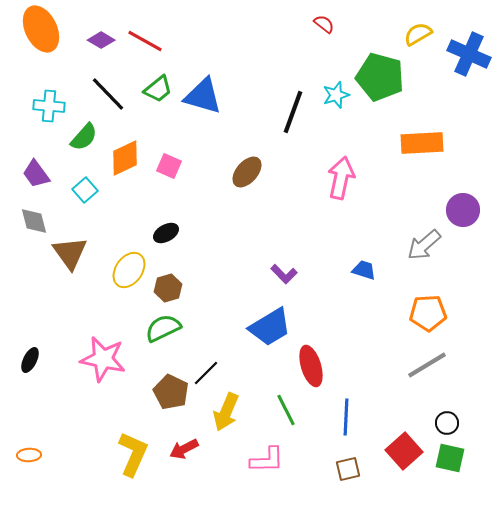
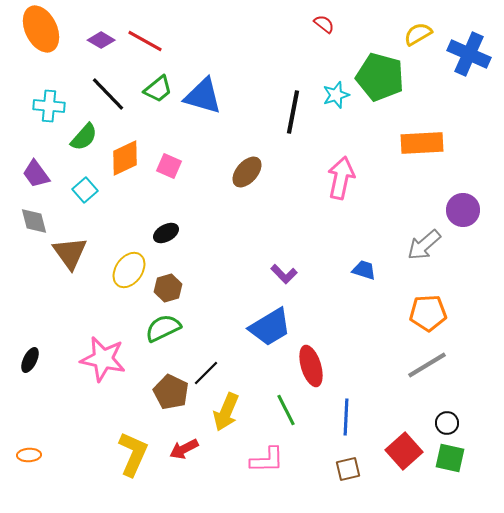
black line at (293, 112): rotated 9 degrees counterclockwise
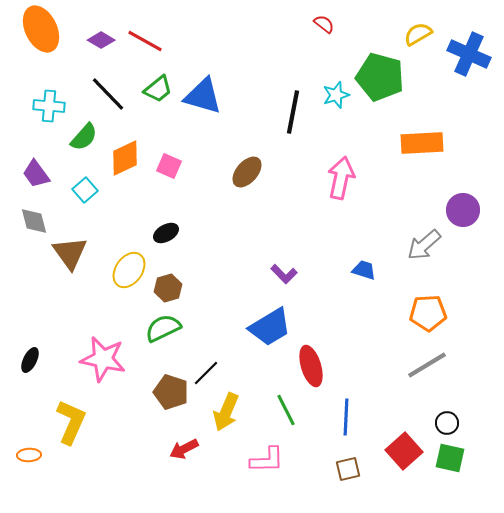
brown pentagon at (171, 392): rotated 8 degrees counterclockwise
yellow L-shape at (133, 454): moved 62 px left, 32 px up
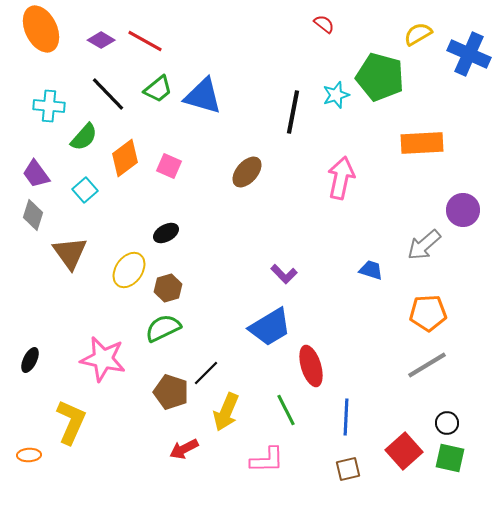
orange diamond at (125, 158): rotated 12 degrees counterclockwise
gray diamond at (34, 221): moved 1 px left, 6 px up; rotated 32 degrees clockwise
blue trapezoid at (364, 270): moved 7 px right
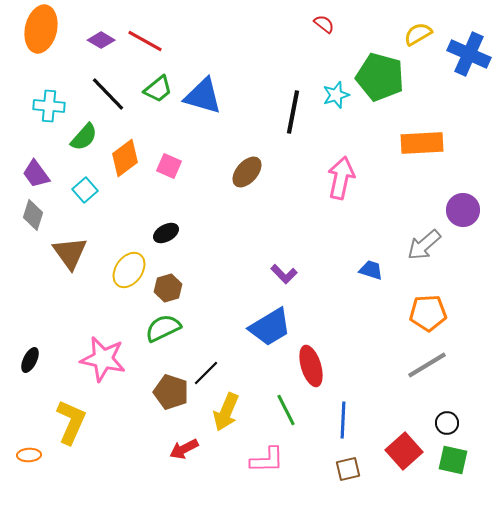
orange ellipse at (41, 29): rotated 39 degrees clockwise
blue line at (346, 417): moved 3 px left, 3 px down
green square at (450, 458): moved 3 px right, 2 px down
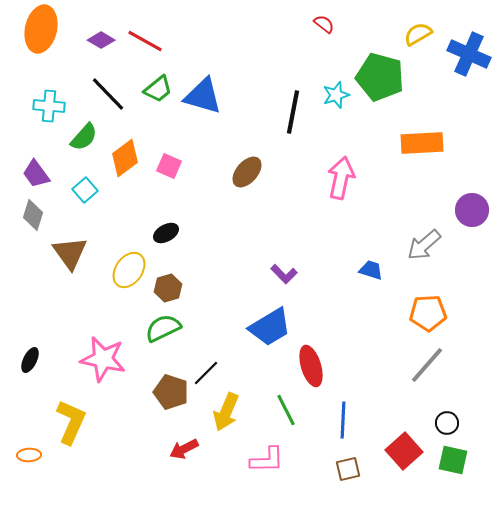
purple circle at (463, 210): moved 9 px right
gray line at (427, 365): rotated 18 degrees counterclockwise
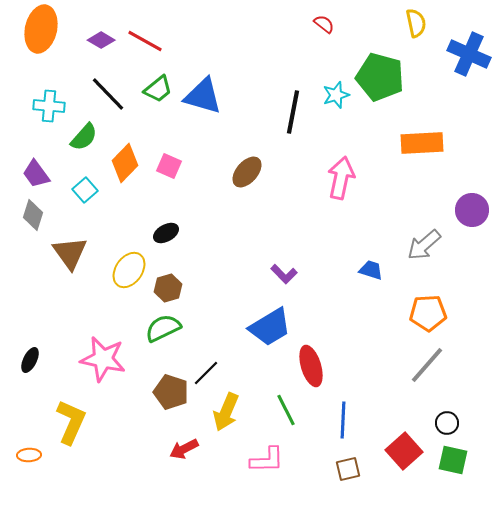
yellow semicircle at (418, 34): moved 2 px left, 11 px up; rotated 108 degrees clockwise
orange diamond at (125, 158): moved 5 px down; rotated 9 degrees counterclockwise
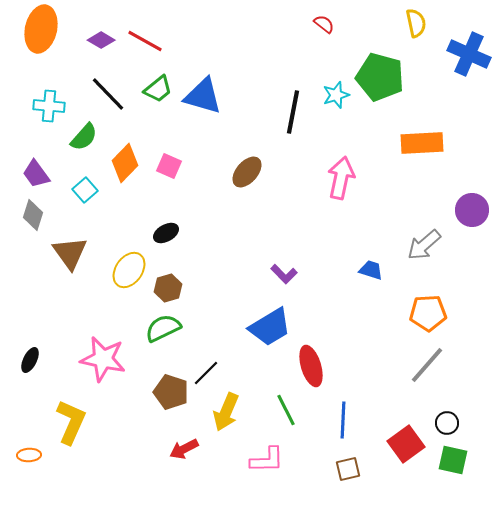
red square at (404, 451): moved 2 px right, 7 px up; rotated 6 degrees clockwise
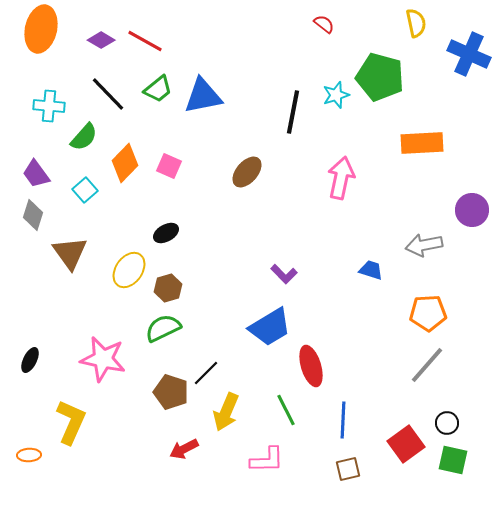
blue triangle at (203, 96): rotated 27 degrees counterclockwise
gray arrow at (424, 245): rotated 30 degrees clockwise
